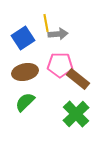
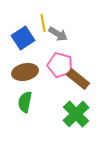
yellow line: moved 3 px left
gray arrow: rotated 36 degrees clockwise
pink pentagon: rotated 15 degrees clockwise
green semicircle: rotated 35 degrees counterclockwise
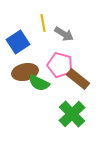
gray arrow: moved 6 px right
blue square: moved 5 px left, 4 px down
green semicircle: moved 14 px right, 19 px up; rotated 75 degrees counterclockwise
green cross: moved 4 px left
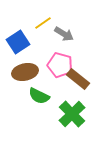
yellow line: rotated 66 degrees clockwise
green semicircle: moved 13 px down
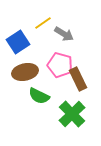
brown rectangle: rotated 25 degrees clockwise
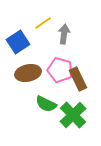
gray arrow: rotated 114 degrees counterclockwise
pink pentagon: moved 5 px down
brown ellipse: moved 3 px right, 1 px down
green semicircle: moved 7 px right, 8 px down
green cross: moved 1 px right, 1 px down
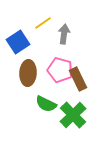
brown ellipse: rotated 75 degrees counterclockwise
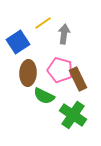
green semicircle: moved 2 px left, 8 px up
green cross: rotated 12 degrees counterclockwise
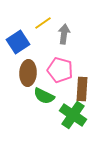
brown rectangle: moved 4 px right, 10 px down; rotated 30 degrees clockwise
